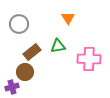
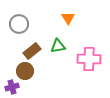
brown rectangle: moved 1 px up
brown circle: moved 1 px up
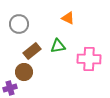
orange triangle: rotated 32 degrees counterclockwise
brown circle: moved 1 px left, 1 px down
purple cross: moved 2 px left, 1 px down
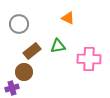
purple cross: moved 2 px right
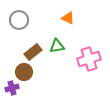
gray circle: moved 4 px up
green triangle: moved 1 px left
brown rectangle: moved 1 px right, 1 px down
pink cross: rotated 20 degrees counterclockwise
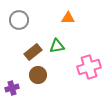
orange triangle: rotated 24 degrees counterclockwise
pink cross: moved 8 px down
brown circle: moved 14 px right, 3 px down
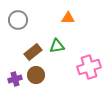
gray circle: moved 1 px left
brown circle: moved 2 px left
purple cross: moved 3 px right, 9 px up
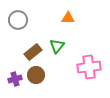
green triangle: rotated 42 degrees counterclockwise
pink cross: rotated 10 degrees clockwise
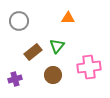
gray circle: moved 1 px right, 1 px down
brown circle: moved 17 px right
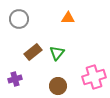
gray circle: moved 2 px up
green triangle: moved 7 px down
pink cross: moved 5 px right, 10 px down; rotated 10 degrees counterclockwise
brown circle: moved 5 px right, 11 px down
